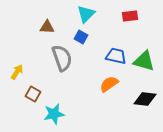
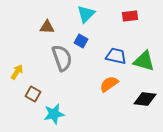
blue square: moved 4 px down
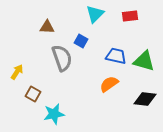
cyan triangle: moved 9 px right
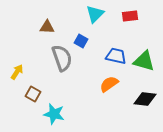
cyan star: rotated 25 degrees clockwise
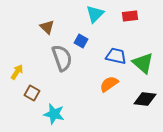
brown triangle: rotated 42 degrees clockwise
green triangle: moved 1 px left, 2 px down; rotated 25 degrees clockwise
brown square: moved 1 px left, 1 px up
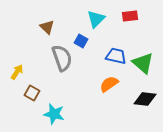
cyan triangle: moved 1 px right, 5 px down
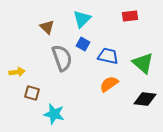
cyan triangle: moved 14 px left
blue square: moved 2 px right, 3 px down
blue trapezoid: moved 8 px left
yellow arrow: rotated 49 degrees clockwise
brown square: rotated 14 degrees counterclockwise
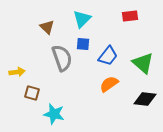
blue square: rotated 24 degrees counterclockwise
blue trapezoid: rotated 115 degrees clockwise
